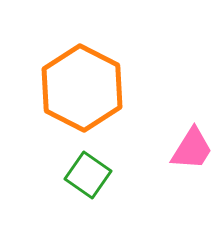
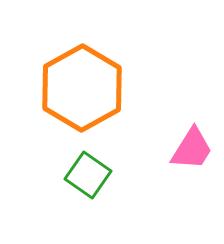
orange hexagon: rotated 4 degrees clockwise
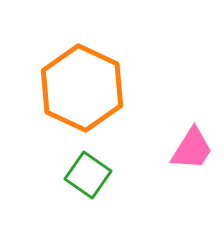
orange hexagon: rotated 6 degrees counterclockwise
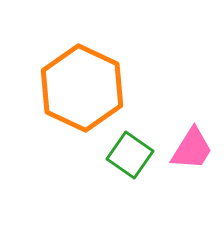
green square: moved 42 px right, 20 px up
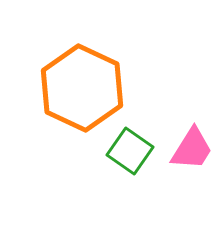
green square: moved 4 px up
